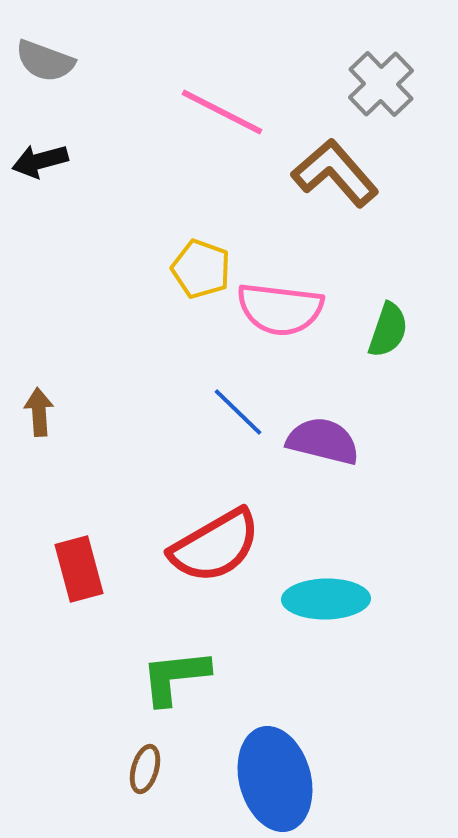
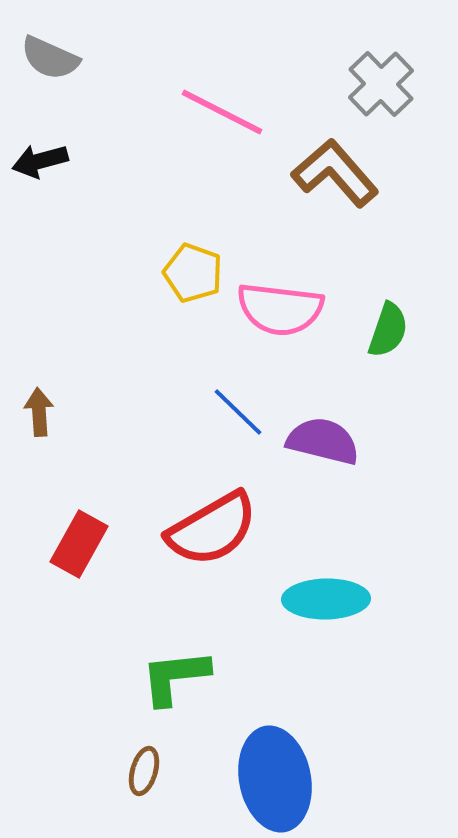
gray semicircle: moved 5 px right, 3 px up; rotated 4 degrees clockwise
yellow pentagon: moved 8 px left, 4 px down
red semicircle: moved 3 px left, 17 px up
red rectangle: moved 25 px up; rotated 44 degrees clockwise
brown ellipse: moved 1 px left, 2 px down
blue ellipse: rotated 4 degrees clockwise
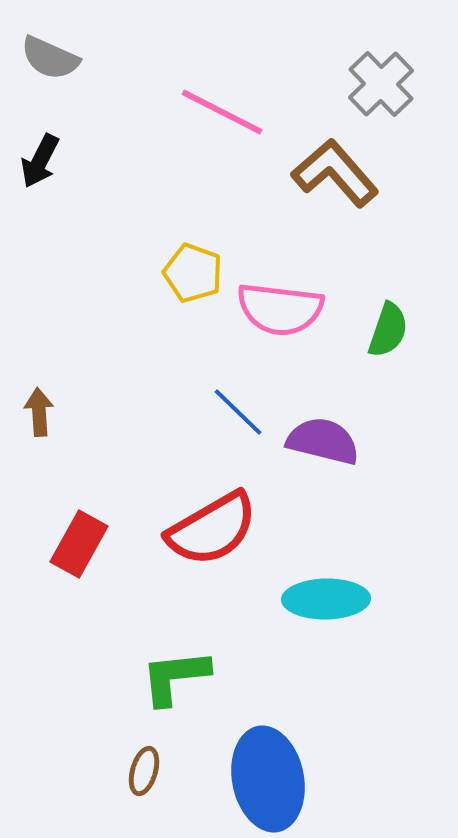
black arrow: rotated 48 degrees counterclockwise
blue ellipse: moved 7 px left
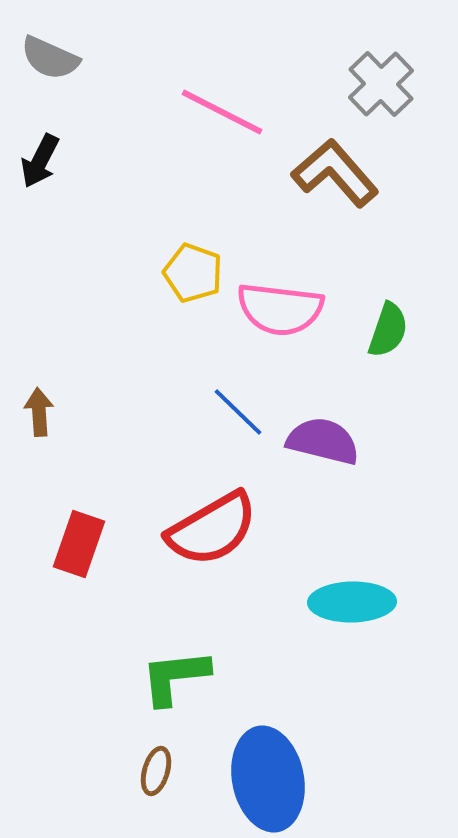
red rectangle: rotated 10 degrees counterclockwise
cyan ellipse: moved 26 px right, 3 px down
brown ellipse: moved 12 px right
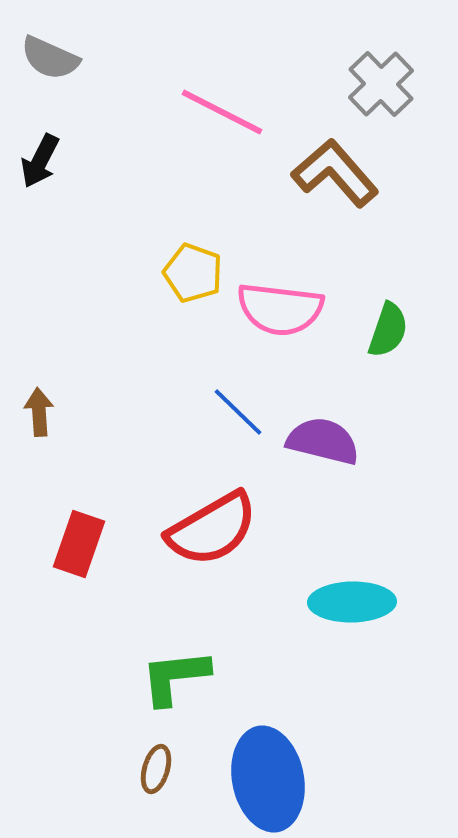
brown ellipse: moved 2 px up
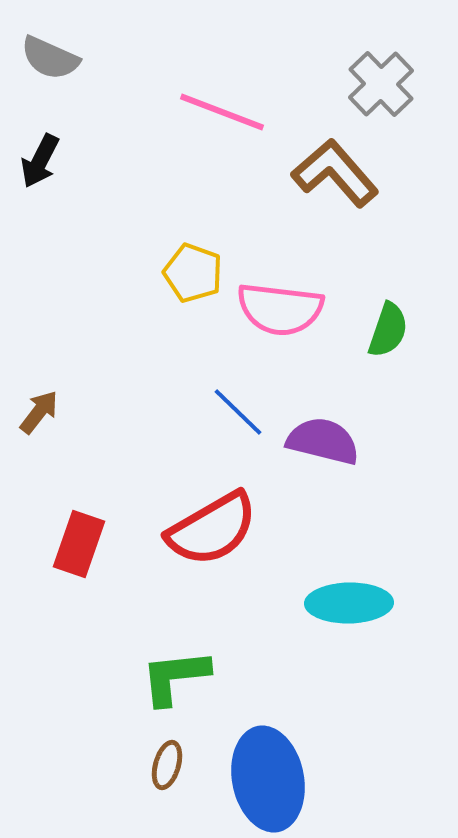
pink line: rotated 6 degrees counterclockwise
brown arrow: rotated 42 degrees clockwise
cyan ellipse: moved 3 px left, 1 px down
brown ellipse: moved 11 px right, 4 px up
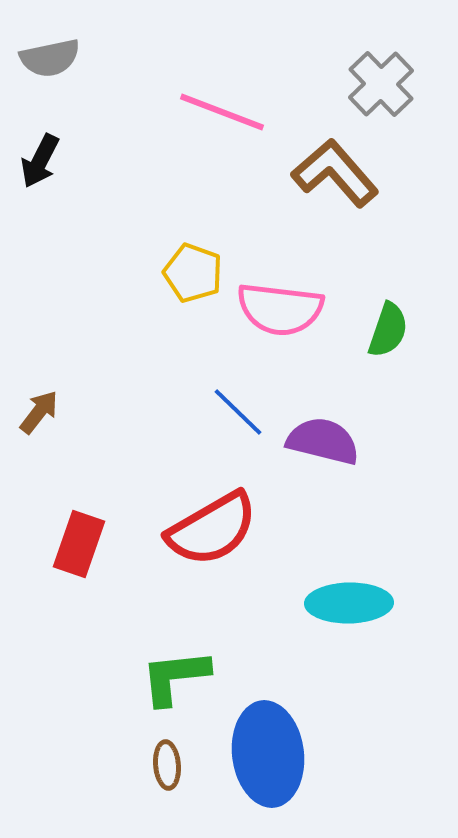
gray semicircle: rotated 36 degrees counterclockwise
brown ellipse: rotated 21 degrees counterclockwise
blue ellipse: moved 25 px up; rotated 4 degrees clockwise
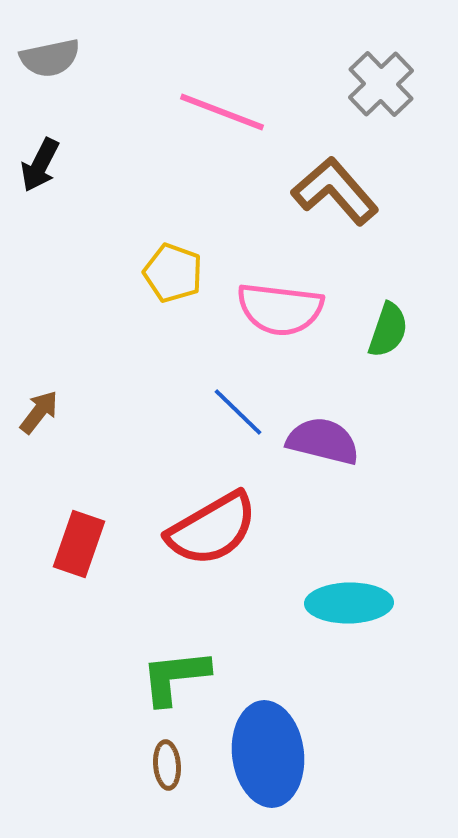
black arrow: moved 4 px down
brown L-shape: moved 18 px down
yellow pentagon: moved 20 px left
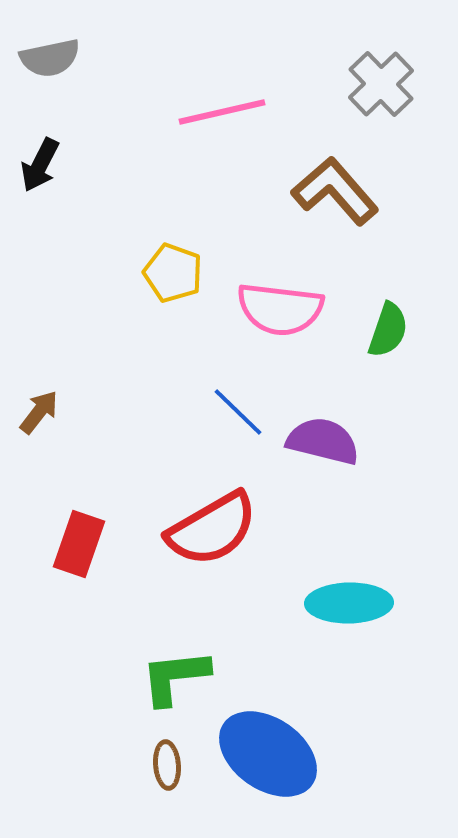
pink line: rotated 34 degrees counterclockwise
blue ellipse: rotated 48 degrees counterclockwise
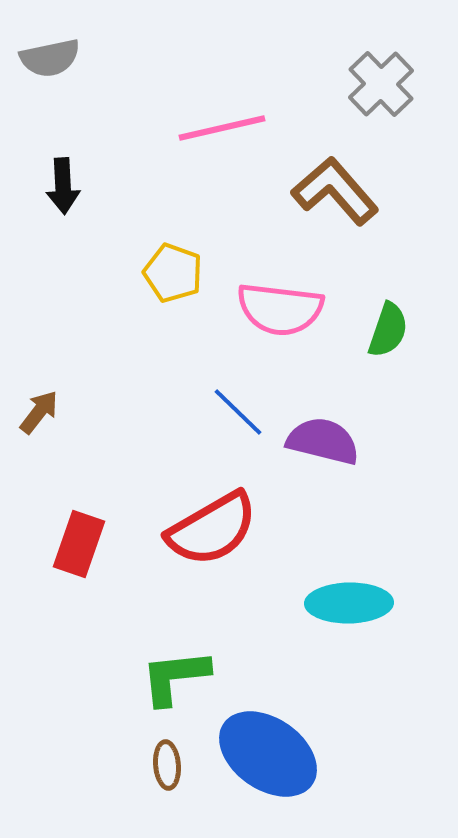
pink line: moved 16 px down
black arrow: moved 23 px right, 21 px down; rotated 30 degrees counterclockwise
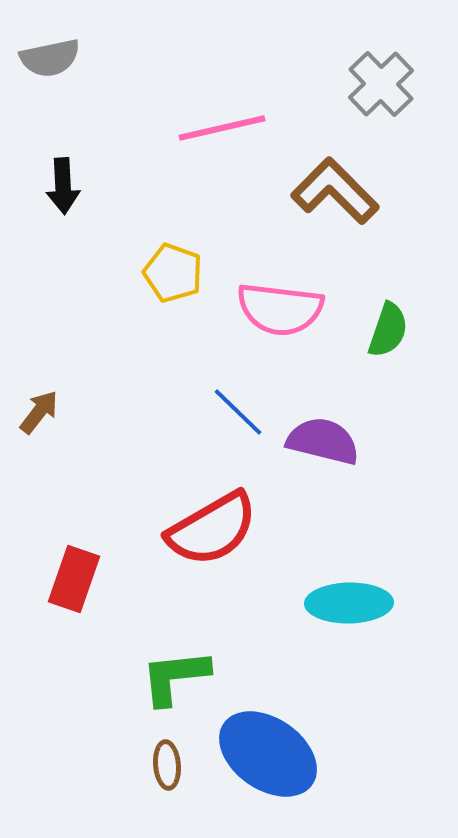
brown L-shape: rotated 4 degrees counterclockwise
red rectangle: moved 5 px left, 35 px down
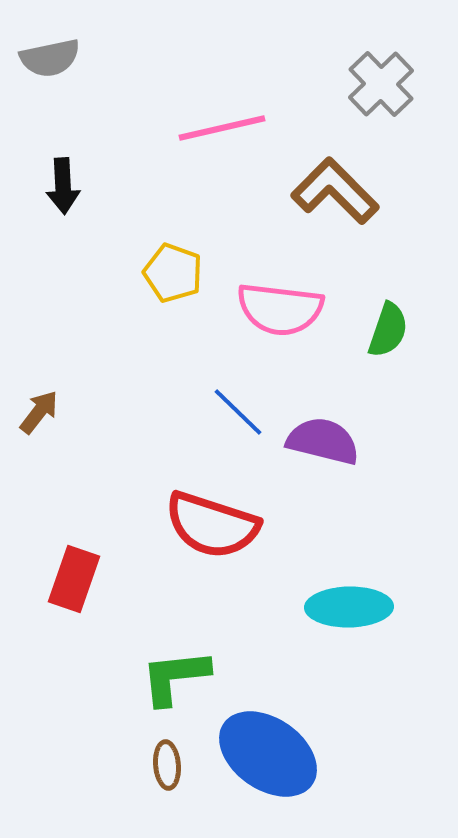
red semicircle: moved 4 px up; rotated 48 degrees clockwise
cyan ellipse: moved 4 px down
